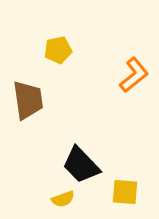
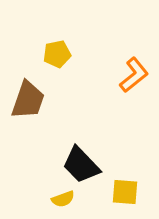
yellow pentagon: moved 1 px left, 4 px down
brown trapezoid: rotated 27 degrees clockwise
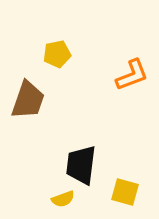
orange L-shape: moved 2 px left; rotated 18 degrees clockwise
black trapezoid: rotated 51 degrees clockwise
yellow square: rotated 12 degrees clockwise
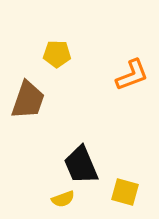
yellow pentagon: rotated 12 degrees clockwise
black trapezoid: rotated 30 degrees counterclockwise
